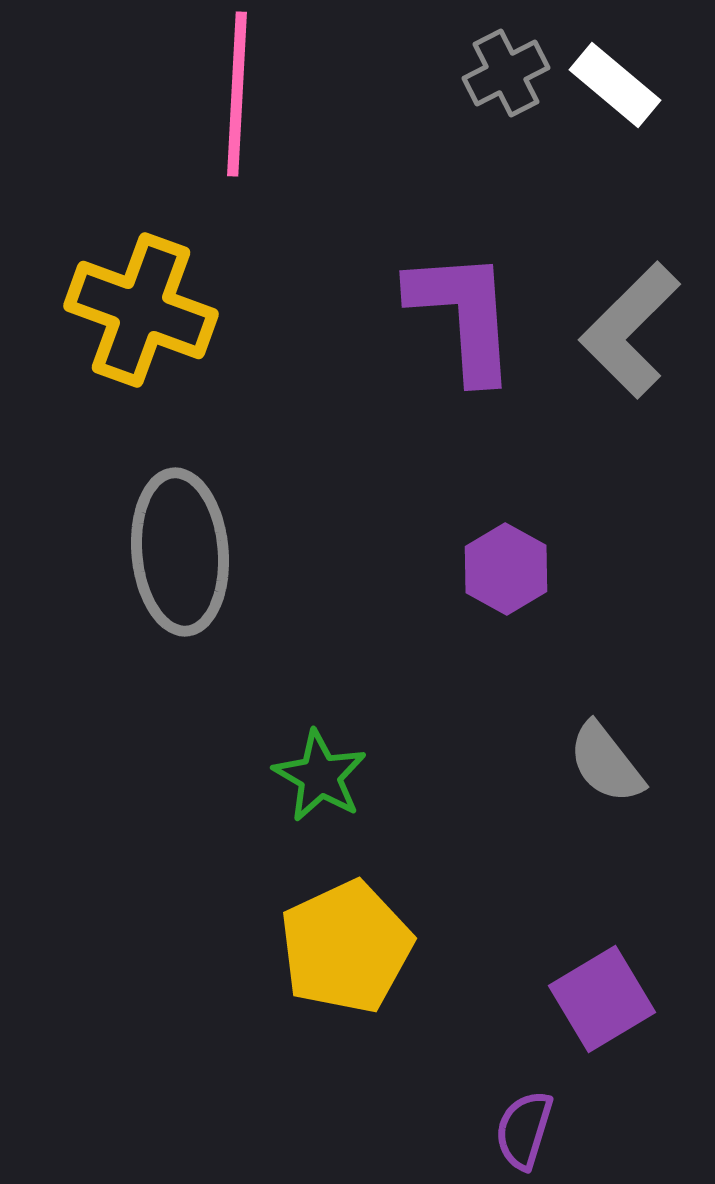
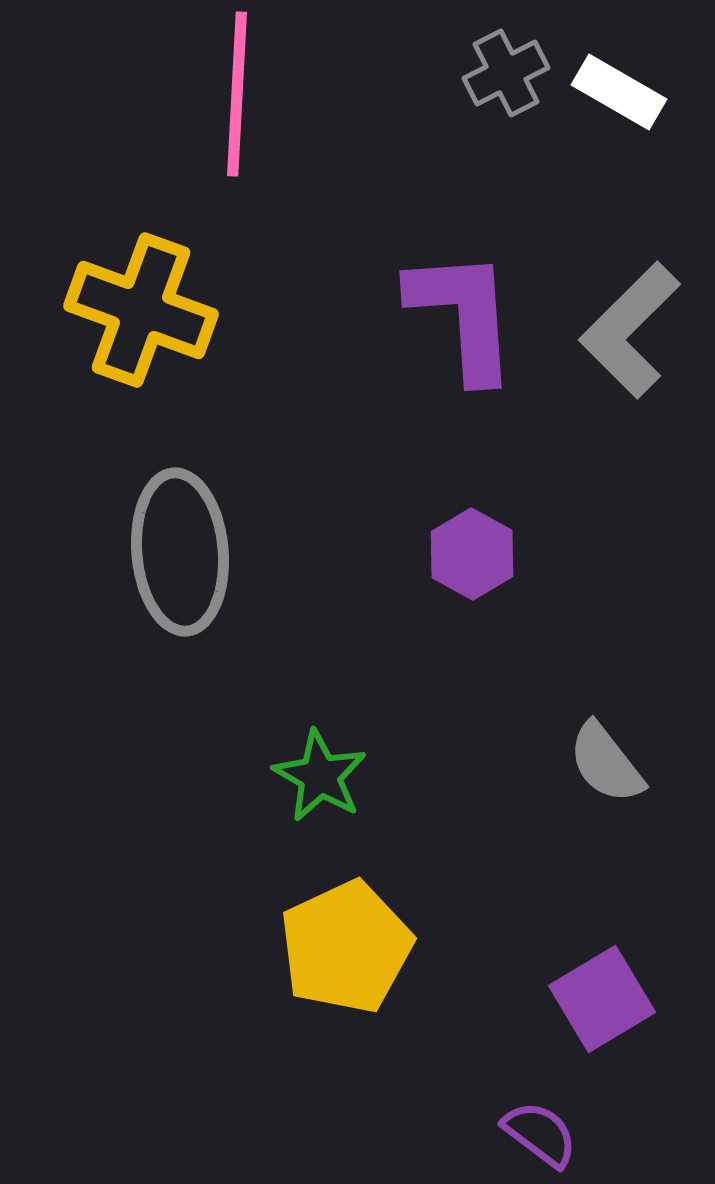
white rectangle: moved 4 px right, 7 px down; rotated 10 degrees counterclockwise
purple hexagon: moved 34 px left, 15 px up
purple semicircle: moved 16 px right, 4 px down; rotated 110 degrees clockwise
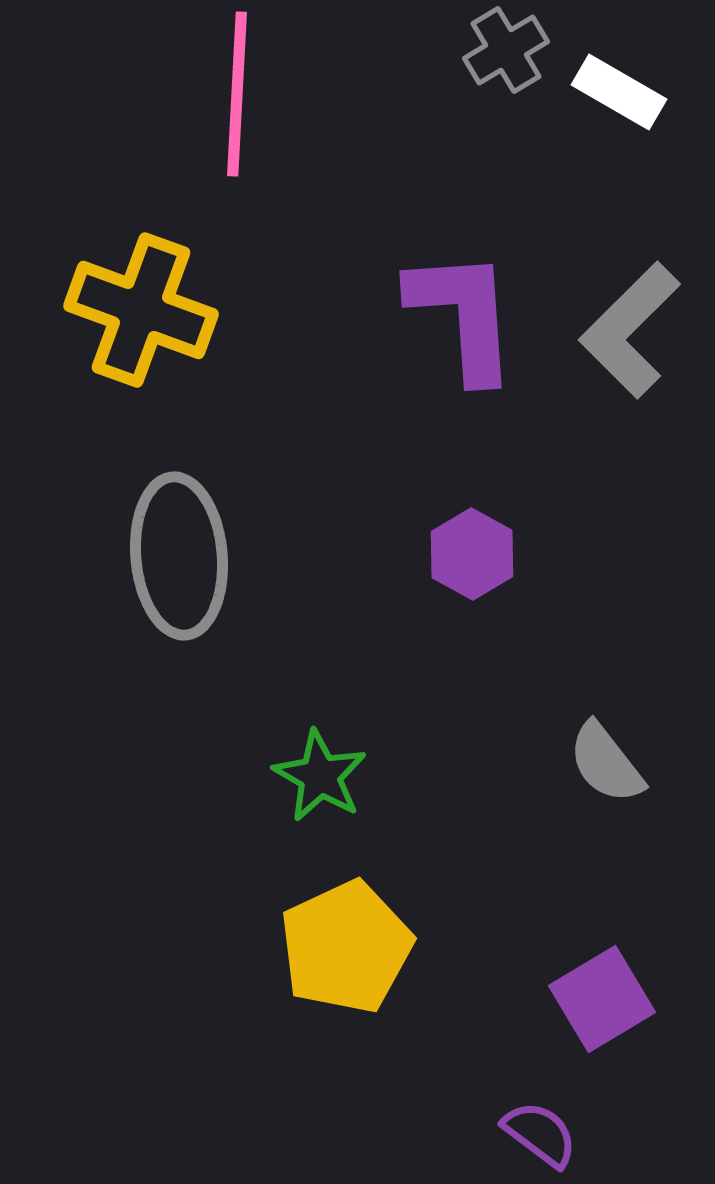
gray cross: moved 23 px up; rotated 4 degrees counterclockwise
gray ellipse: moved 1 px left, 4 px down
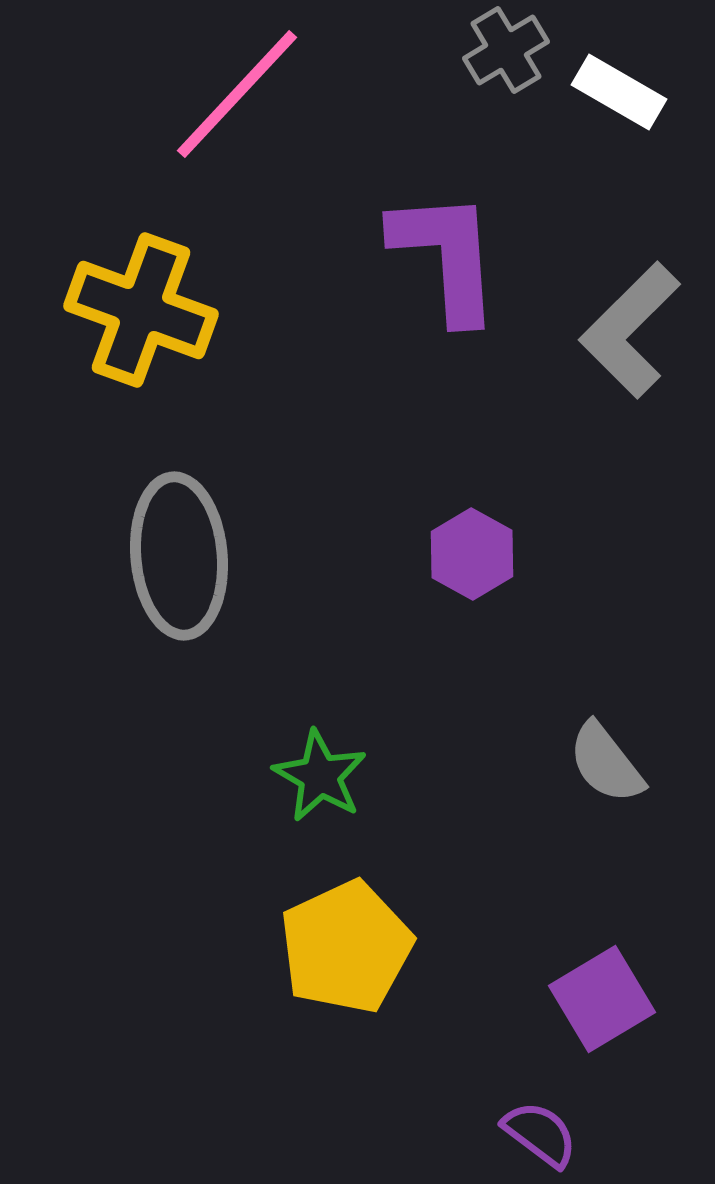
pink line: rotated 40 degrees clockwise
purple L-shape: moved 17 px left, 59 px up
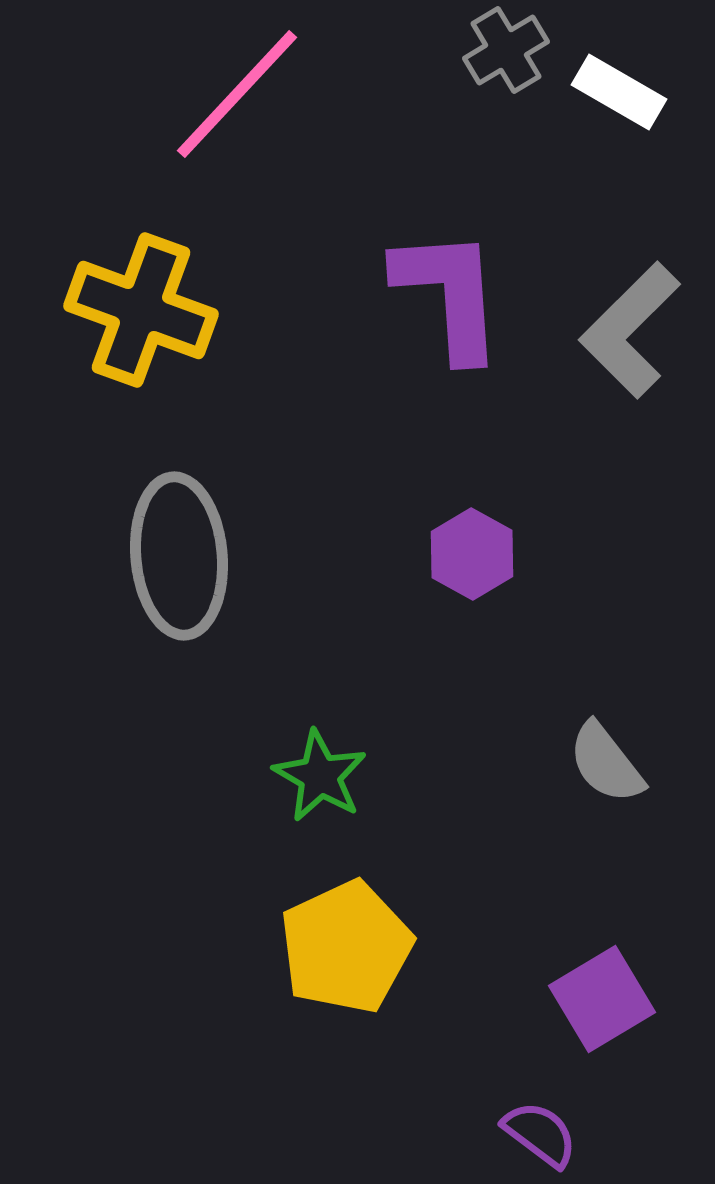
purple L-shape: moved 3 px right, 38 px down
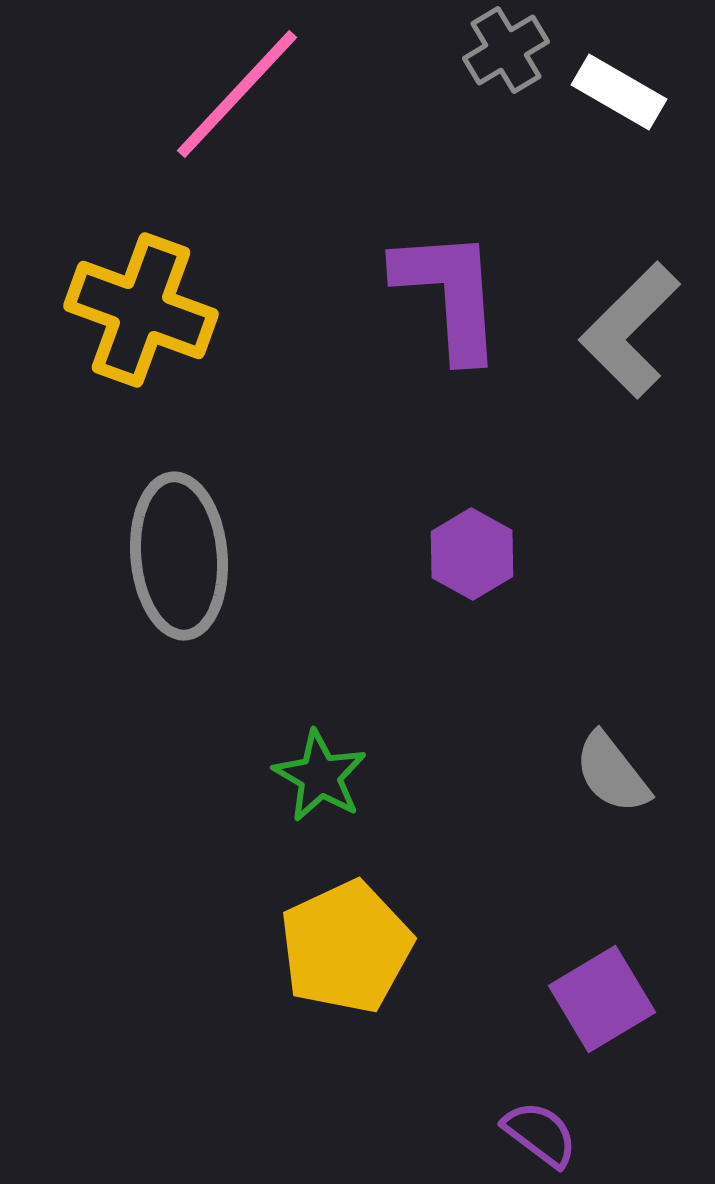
gray semicircle: moved 6 px right, 10 px down
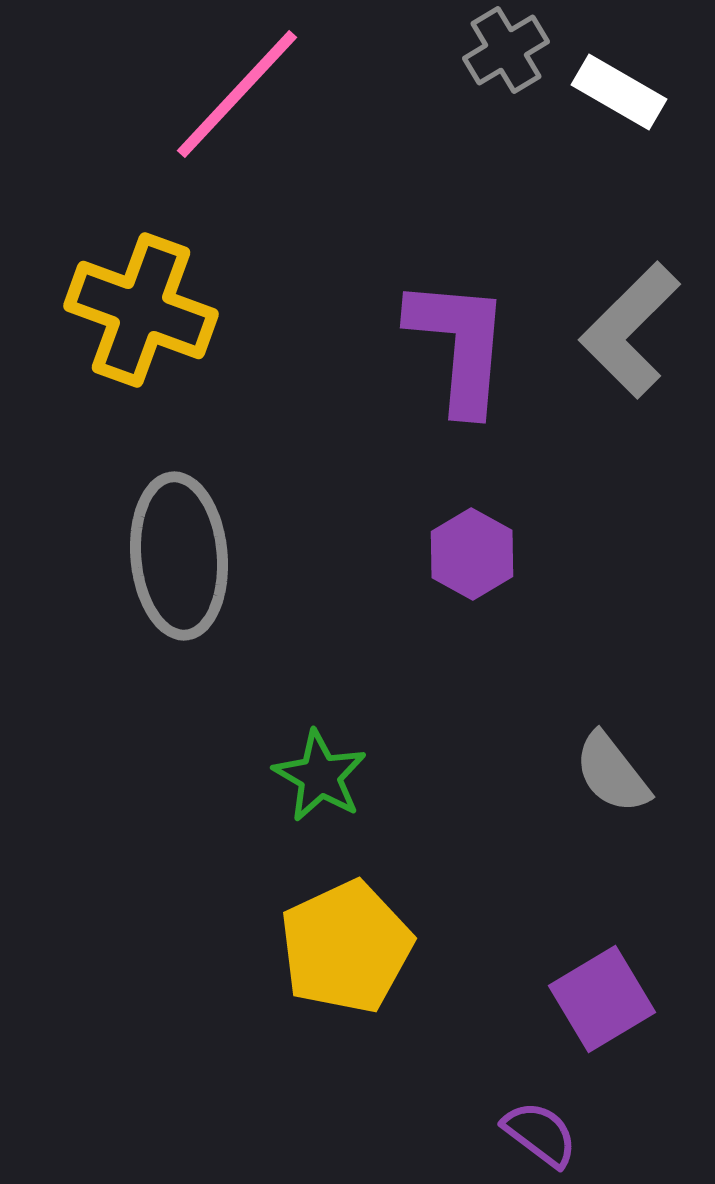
purple L-shape: moved 10 px right, 51 px down; rotated 9 degrees clockwise
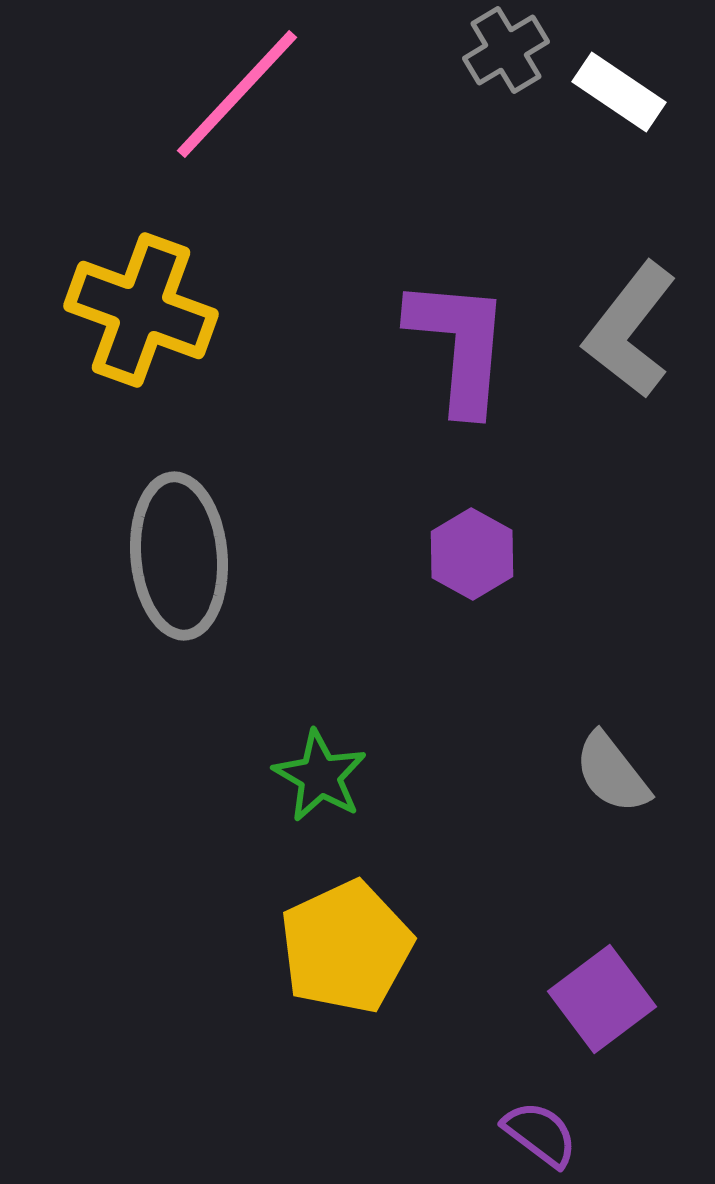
white rectangle: rotated 4 degrees clockwise
gray L-shape: rotated 7 degrees counterclockwise
purple square: rotated 6 degrees counterclockwise
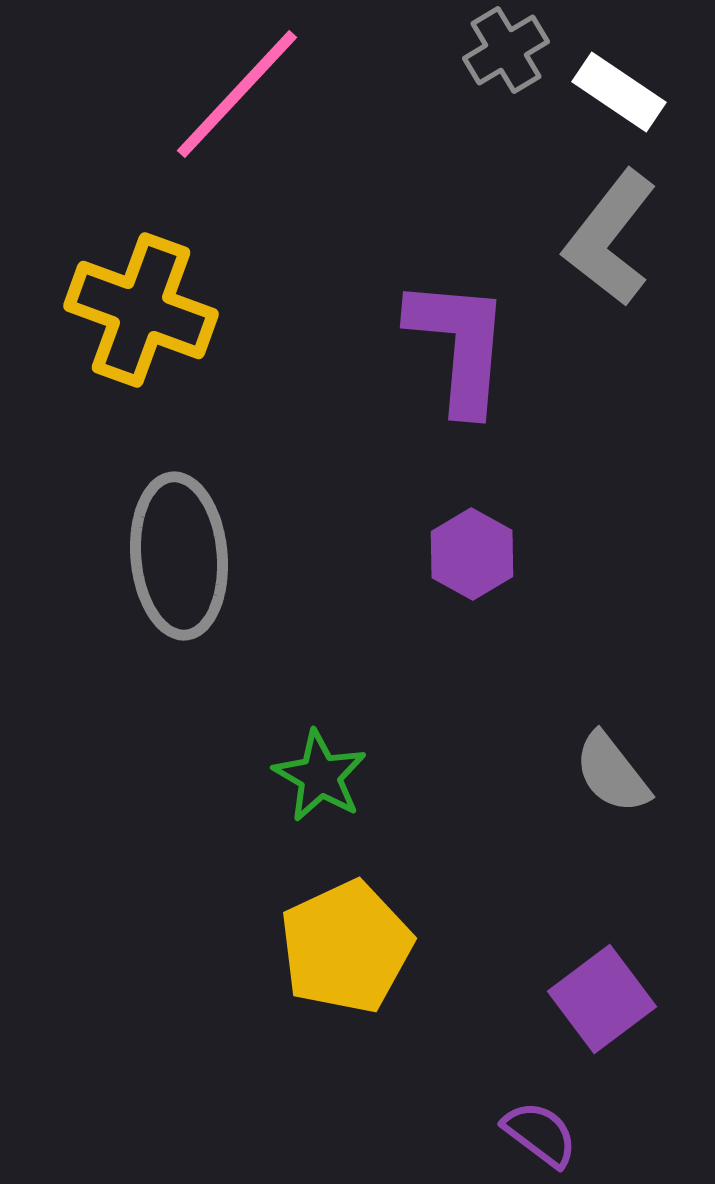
gray L-shape: moved 20 px left, 92 px up
